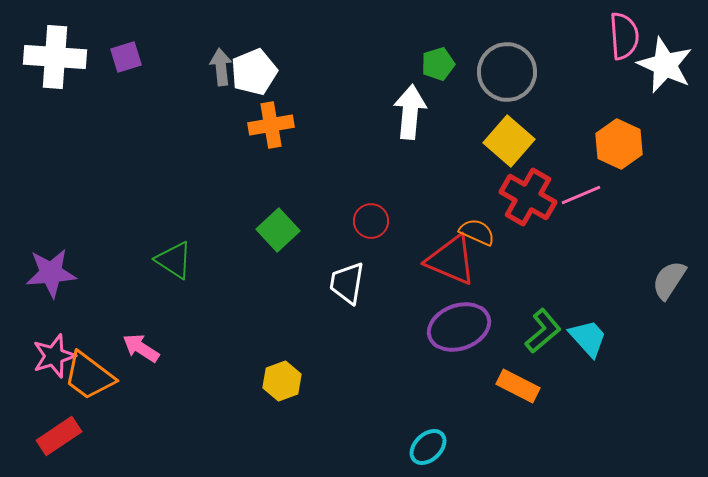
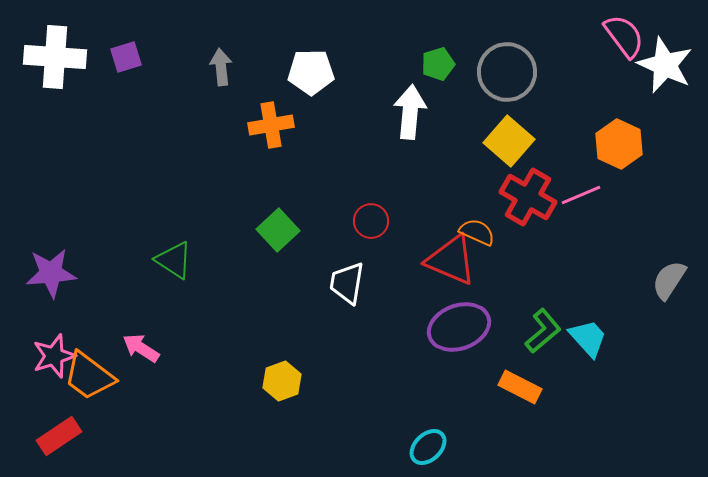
pink semicircle: rotated 33 degrees counterclockwise
white pentagon: moved 57 px right; rotated 21 degrees clockwise
orange rectangle: moved 2 px right, 1 px down
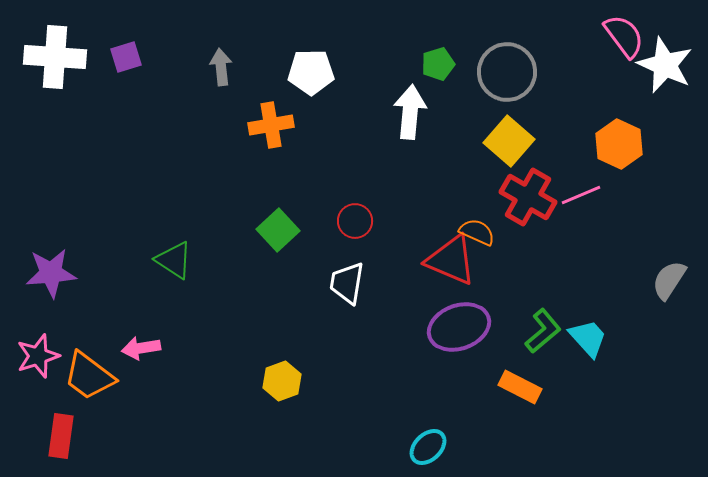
red circle: moved 16 px left
pink arrow: rotated 42 degrees counterclockwise
pink star: moved 16 px left
red rectangle: moved 2 px right; rotated 48 degrees counterclockwise
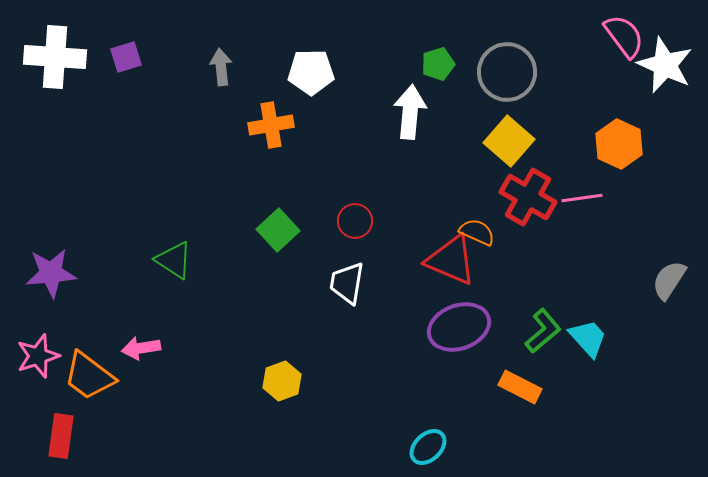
pink line: moved 1 px right, 3 px down; rotated 15 degrees clockwise
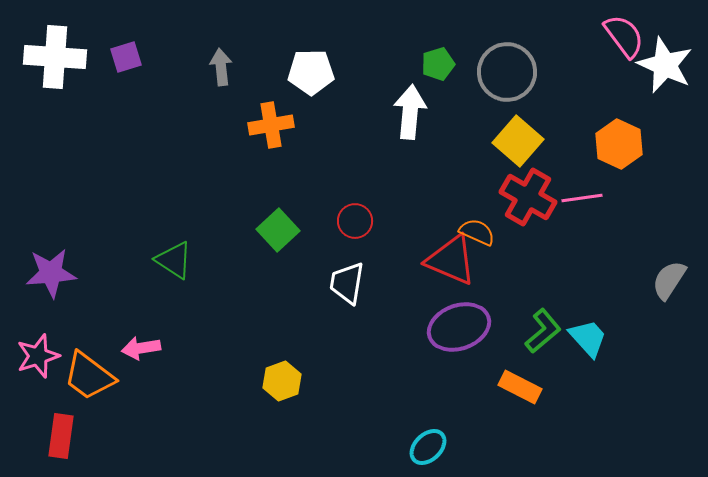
yellow square: moved 9 px right
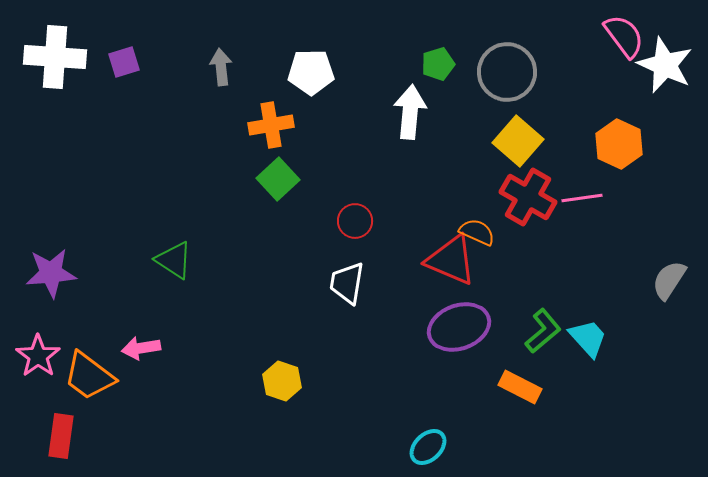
purple square: moved 2 px left, 5 px down
green square: moved 51 px up
pink star: rotated 18 degrees counterclockwise
yellow hexagon: rotated 21 degrees counterclockwise
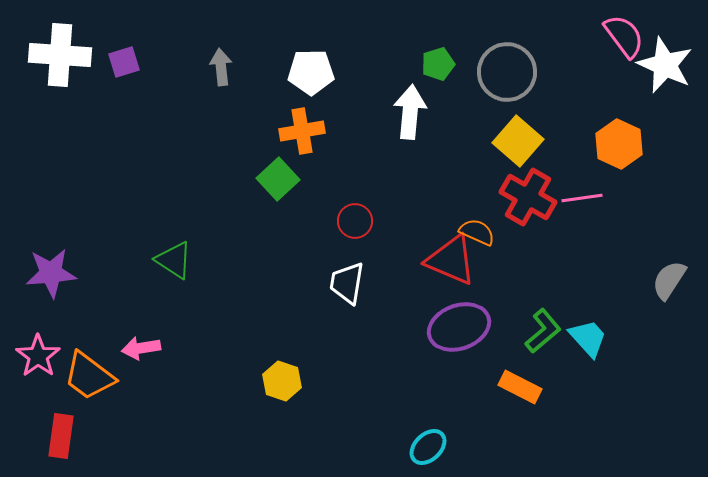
white cross: moved 5 px right, 2 px up
orange cross: moved 31 px right, 6 px down
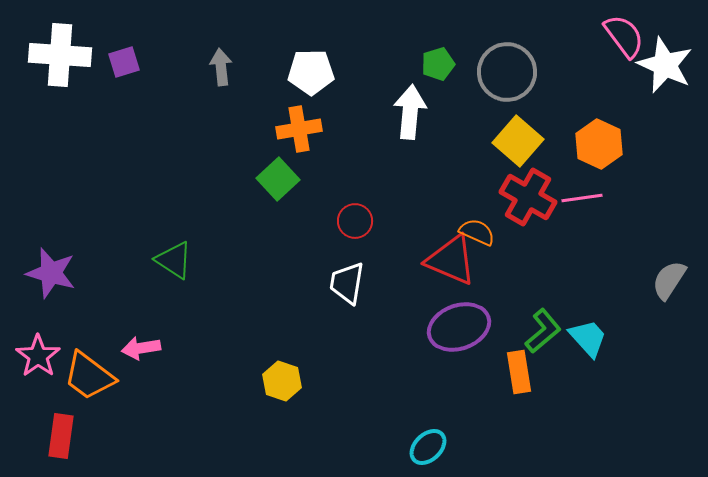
orange cross: moved 3 px left, 2 px up
orange hexagon: moved 20 px left
purple star: rotated 21 degrees clockwise
orange rectangle: moved 1 px left, 15 px up; rotated 54 degrees clockwise
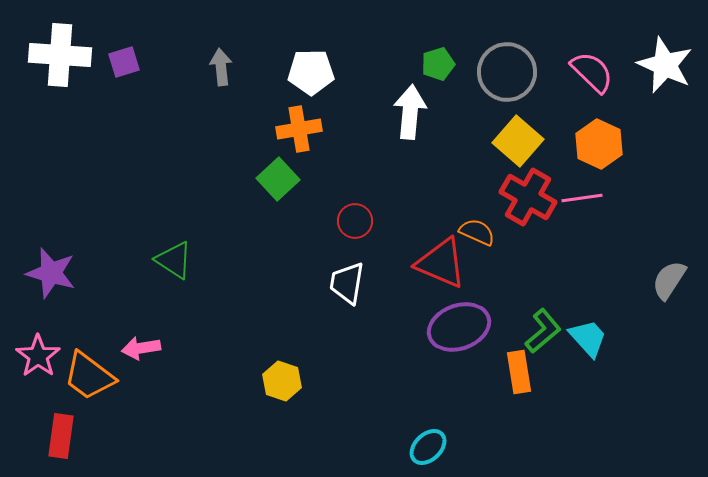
pink semicircle: moved 32 px left, 36 px down; rotated 9 degrees counterclockwise
red triangle: moved 10 px left, 3 px down
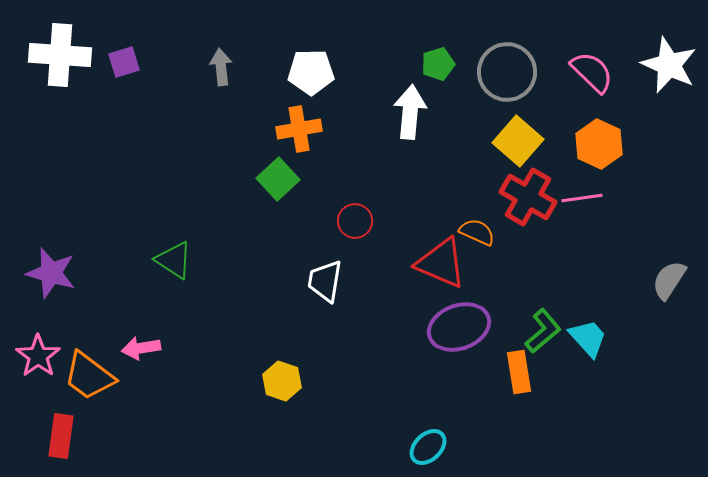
white star: moved 4 px right
white trapezoid: moved 22 px left, 2 px up
